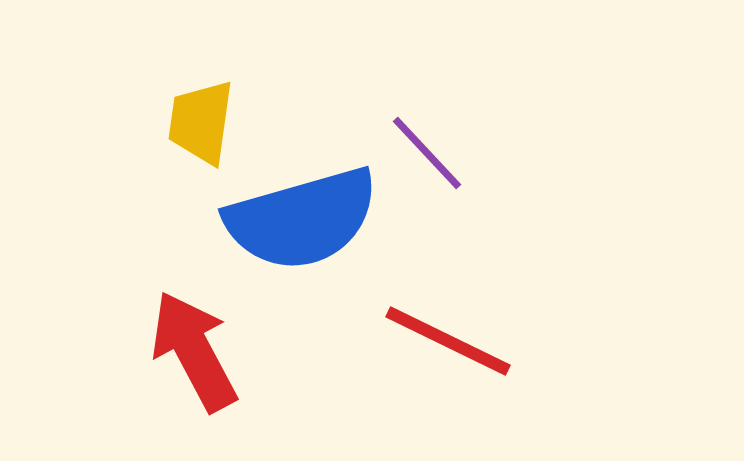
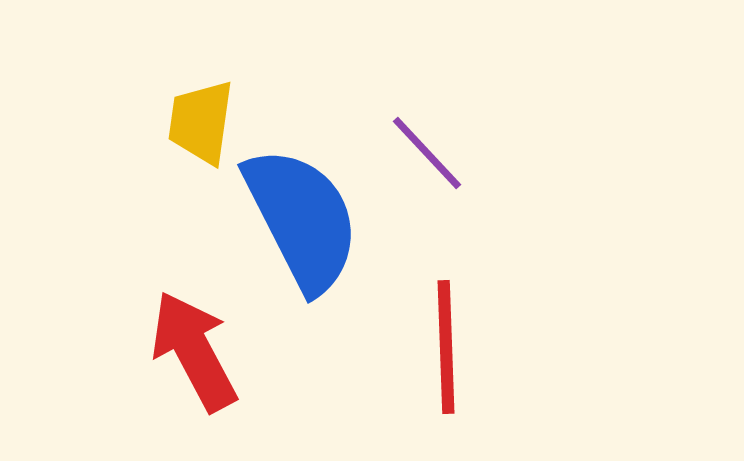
blue semicircle: rotated 101 degrees counterclockwise
red line: moved 2 px left, 6 px down; rotated 62 degrees clockwise
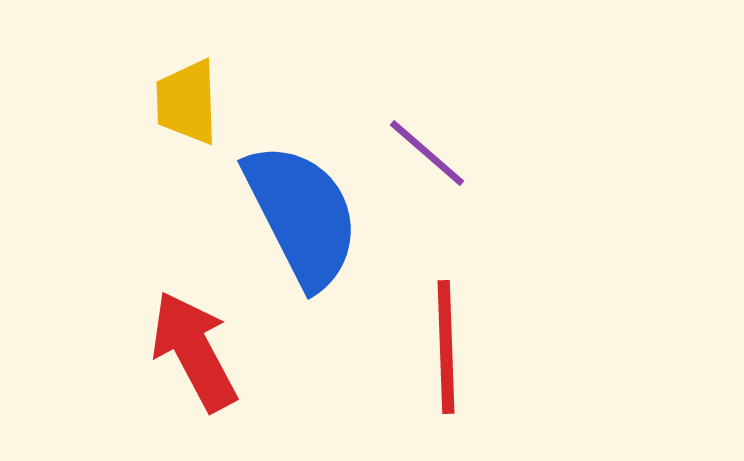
yellow trapezoid: moved 14 px left, 20 px up; rotated 10 degrees counterclockwise
purple line: rotated 6 degrees counterclockwise
blue semicircle: moved 4 px up
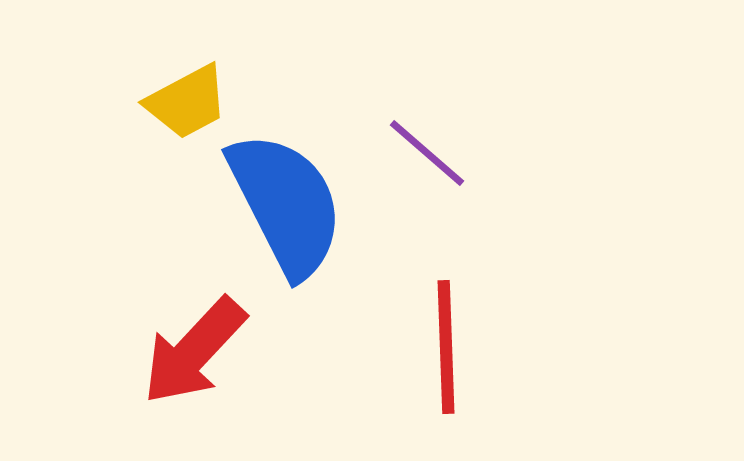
yellow trapezoid: rotated 116 degrees counterclockwise
blue semicircle: moved 16 px left, 11 px up
red arrow: rotated 109 degrees counterclockwise
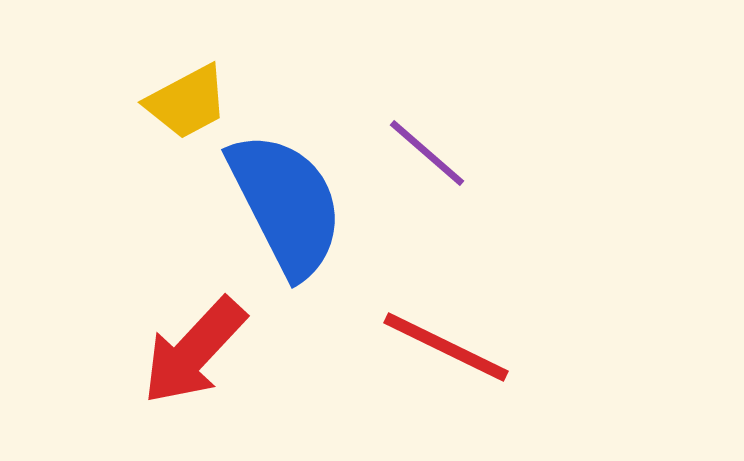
red line: rotated 62 degrees counterclockwise
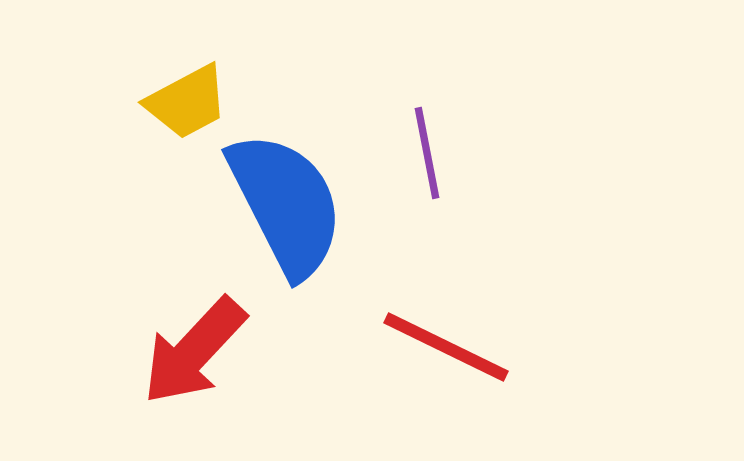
purple line: rotated 38 degrees clockwise
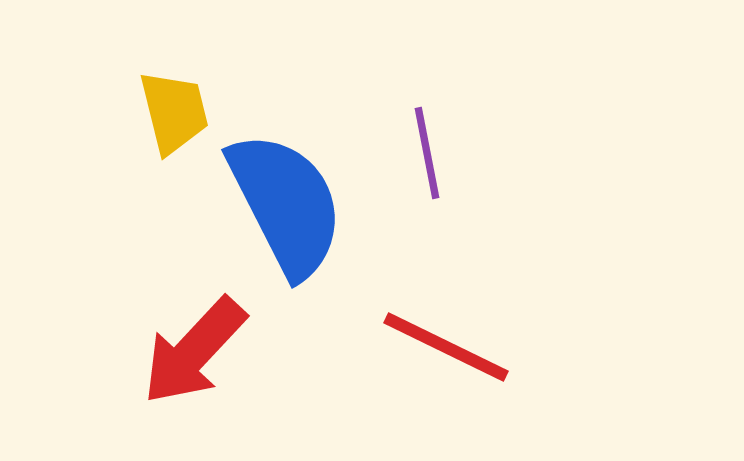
yellow trapezoid: moved 13 px left, 10 px down; rotated 76 degrees counterclockwise
